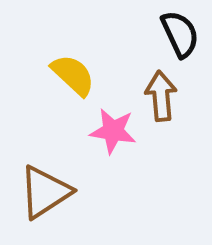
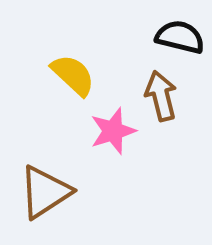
black semicircle: moved 3 px down; rotated 51 degrees counterclockwise
brown arrow: rotated 9 degrees counterclockwise
pink star: rotated 27 degrees counterclockwise
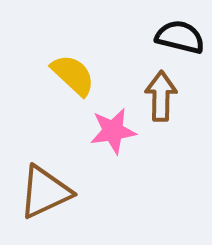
brown arrow: rotated 15 degrees clockwise
pink star: rotated 9 degrees clockwise
brown triangle: rotated 8 degrees clockwise
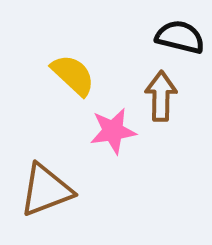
brown triangle: moved 1 px right, 2 px up; rotated 4 degrees clockwise
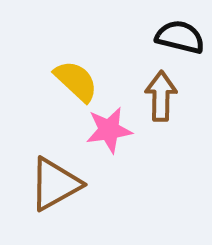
yellow semicircle: moved 3 px right, 6 px down
pink star: moved 4 px left, 1 px up
brown triangle: moved 9 px right, 6 px up; rotated 8 degrees counterclockwise
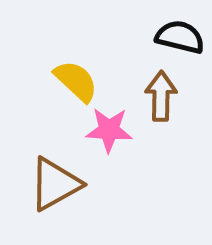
pink star: rotated 12 degrees clockwise
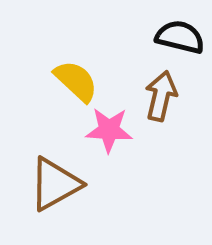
brown arrow: rotated 12 degrees clockwise
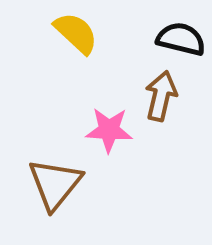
black semicircle: moved 1 px right, 2 px down
yellow semicircle: moved 48 px up
brown triangle: rotated 22 degrees counterclockwise
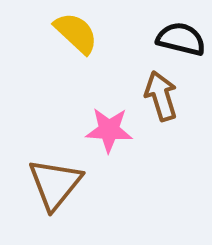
brown arrow: rotated 30 degrees counterclockwise
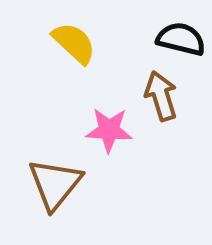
yellow semicircle: moved 2 px left, 10 px down
